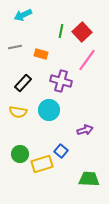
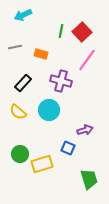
yellow semicircle: rotated 30 degrees clockwise
blue square: moved 7 px right, 3 px up; rotated 16 degrees counterclockwise
green trapezoid: rotated 70 degrees clockwise
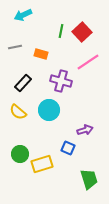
pink line: moved 1 px right, 2 px down; rotated 20 degrees clockwise
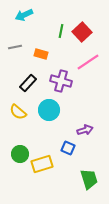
cyan arrow: moved 1 px right
black rectangle: moved 5 px right
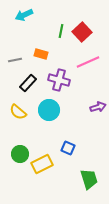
gray line: moved 13 px down
pink line: rotated 10 degrees clockwise
purple cross: moved 2 px left, 1 px up
purple arrow: moved 13 px right, 23 px up
yellow rectangle: rotated 10 degrees counterclockwise
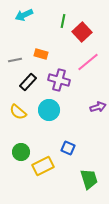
green line: moved 2 px right, 10 px up
pink line: rotated 15 degrees counterclockwise
black rectangle: moved 1 px up
green circle: moved 1 px right, 2 px up
yellow rectangle: moved 1 px right, 2 px down
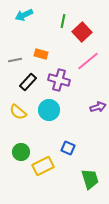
pink line: moved 1 px up
green trapezoid: moved 1 px right
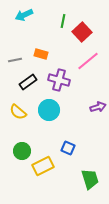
black rectangle: rotated 12 degrees clockwise
green circle: moved 1 px right, 1 px up
